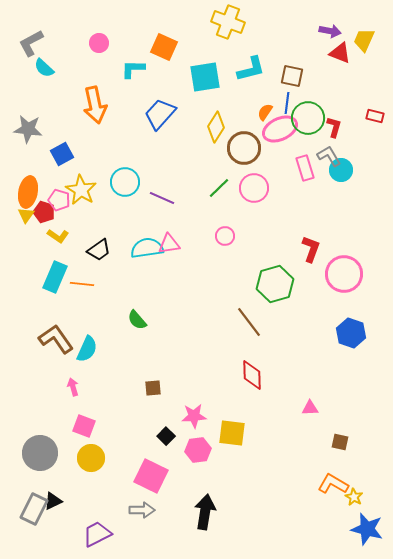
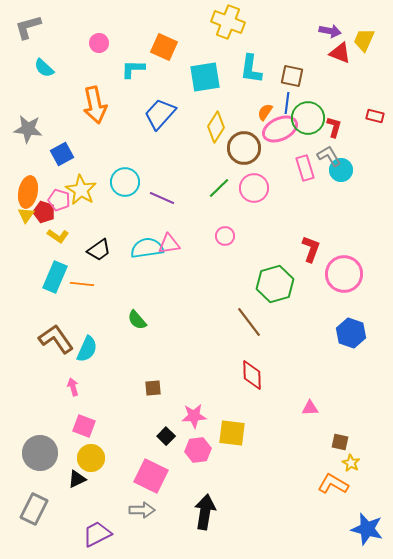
gray L-shape at (31, 43): moved 3 px left, 16 px up; rotated 12 degrees clockwise
cyan L-shape at (251, 69): rotated 112 degrees clockwise
yellow star at (354, 497): moved 3 px left, 34 px up
black triangle at (53, 501): moved 24 px right, 22 px up
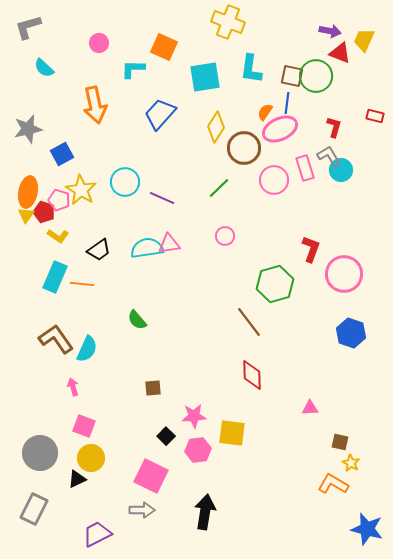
green circle at (308, 118): moved 8 px right, 42 px up
gray star at (28, 129): rotated 20 degrees counterclockwise
pink circle at (254, 188): moved 20 px right, 8 px up
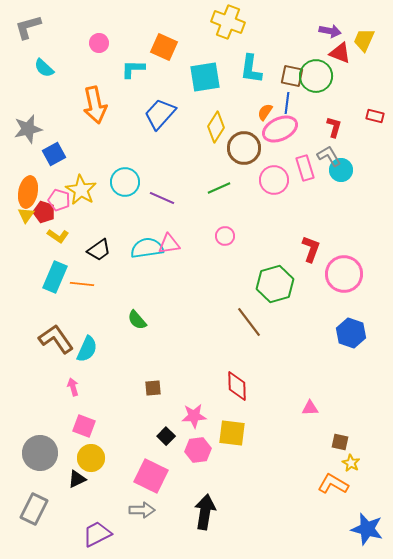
blue square at (62, 154): moved 8 px left
green line at (219, 188): rotated 20 degrees clockwise
red diamond at (252, 375): moved 15 px left, 11 px down
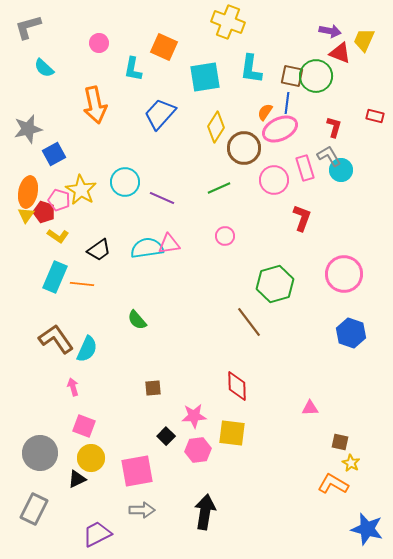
cyan L-shape at (133, 69): rotated 80 degrees counterclockwise
red L-shape at (311, 249): moved 9 px left, 31 px up
pink square at (151, 476): moved 14 px left, 5 px up; rotated 36 degrees counterclockwise
